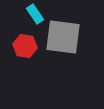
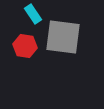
cyan rectangle: moved 2 px left
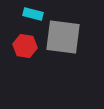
cyan rectangle: rotated 42 degrees counterclockwise
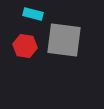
gray square: moved 1 px right, 3 px down
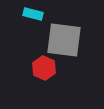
red hexagon: moved 19 px right, 22 px down; rotated 15 degrees clockwise
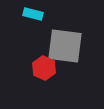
gray square: moved 1 px right, 6 px down
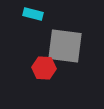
red hexagon: rotated 20 degrees counterclockwise
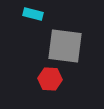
red hexagon: moved 6 px right, 11 px down
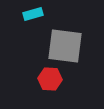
cyan rectangle: rotated 30 degrees counterclockwise
